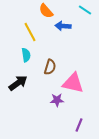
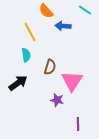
pink triangle: moved 1 px left, 2 px up; rotated 50 degrees clockwise
purple star: rotated 16 degrees clockwise
purple line: moved 1 px left, 1 px up; rotated 24 degrees counterclockwise
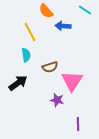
brown semicircle: rotated 56 degrees clockwise
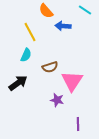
cyan semicircle: rotated 32 degrees clockwise
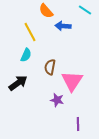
brown semicircle: rotated 119 degrees clockwise
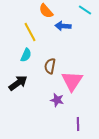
brown semicircle: moved 1 px up
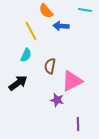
cyan line: rotated 24 degrees counterclockwise
blue arrow: moved 2 px left
yellow line: moved 1 px right, 1 px up
pink triangle: rotated 30 degrees clockwise
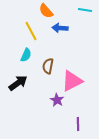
blue arrow: moved 1 px left, 2 px down
brown semicircle: moved 2 px left
purple star: rotated 16 degrees clockwise
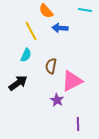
brown semicircle: moved 3 px right
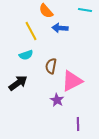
cyan semicircle: rotated 48 degrees clockwise
